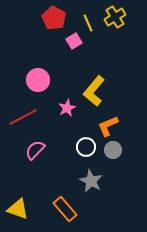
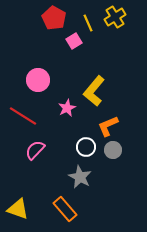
red line: moved 1 px up; rotated 60 degrees clockwise
gray star: moved 11 px left, 4 px up
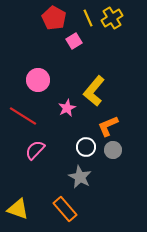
yellow cross: moved 3 px left, 1 px down
yellow line: moved 5 px up
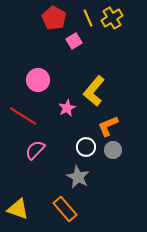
gray star: moved 2 px left
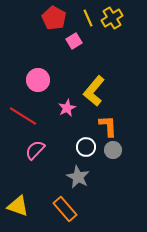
orange L-shape: rotated 110 degrees clockwise
yellow triangle: moved 3 px up
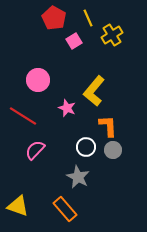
yellow cross: moved 17 px down
pink star: rotated 24 degrees counterclockwise
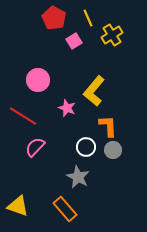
pink semicircle: moved 3 px up
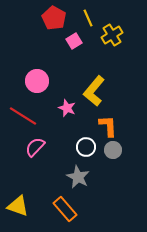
pink circle: moved 1 px left, 1 px down
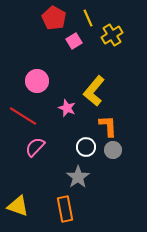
gray star: rotated 10 degrees clockwise
orange rectangle: rotated 30 degrees clockwise
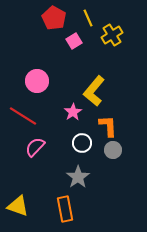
pink star: moved 6 px right, 4 px down; rotated 18 degrees clockwise
white circle: moved 4 px left, 4 px up
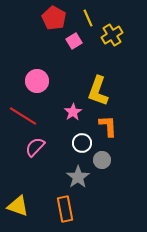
yellow L-shape: moved 4 px right; rotated 20 degrees counterclockwise
gray circle: moved 11 px left, 10 px down
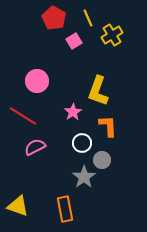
pink semicircle: rotated 20 degrees clockwise
gray star: moved 6 px right
